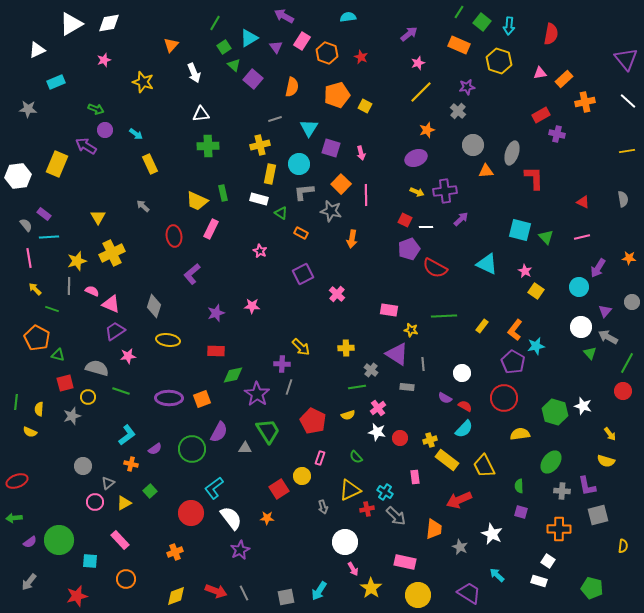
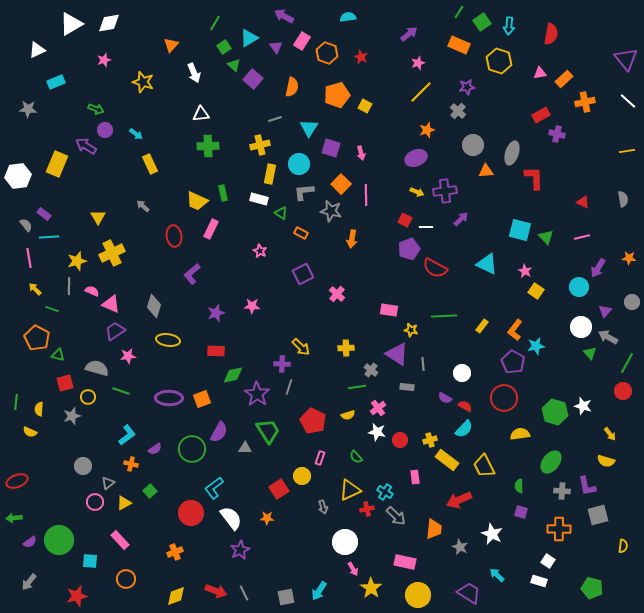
green square at (482, 22): rotated 18 degrees clockwise
red circle at (400, 438): moved 2 px down
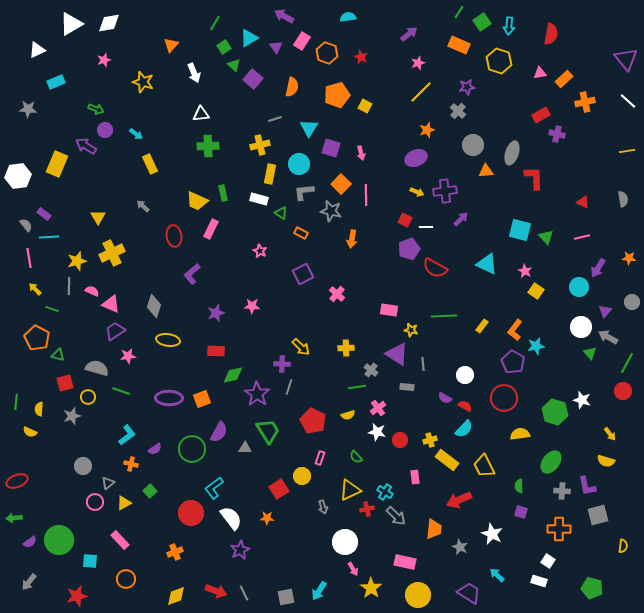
white circle at (462, 373): moved 3 px right, 2 px down
white star at (583, 406): moved 1 px left, 6 px up
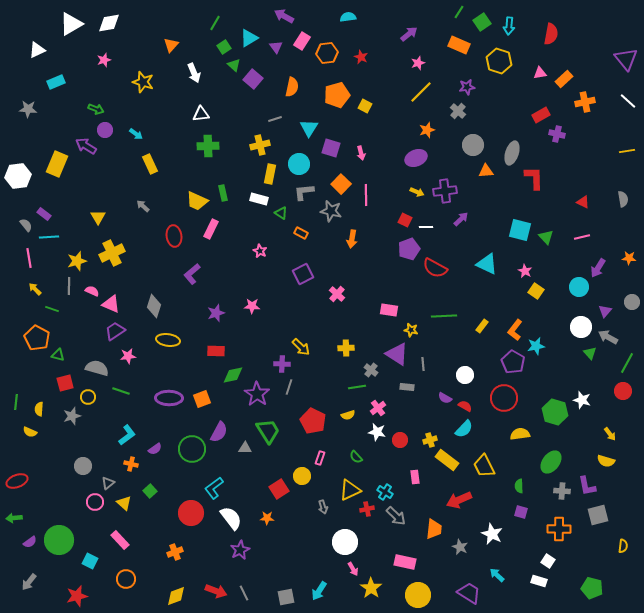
orange hexagon at (327, 53): rotated 25 degrees counterclockwise
yellow triangle at (124, 503): rotated 49 degrees counterclockwise
cyan square at (90, 561): rotated 21 degrees clockwise
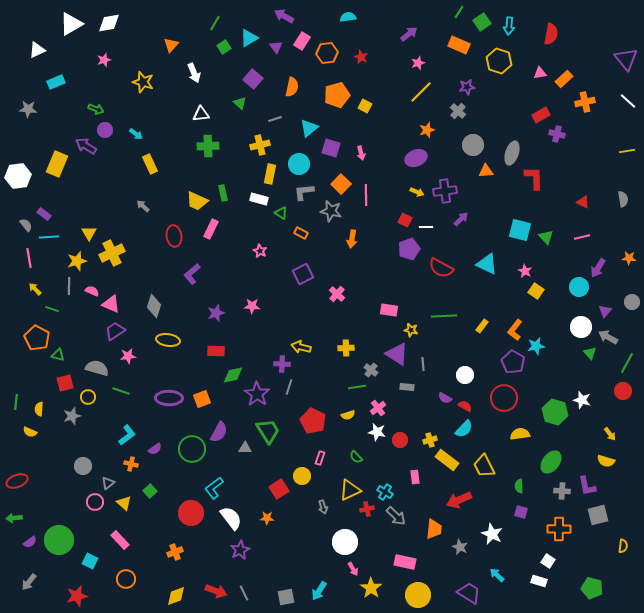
green triangle at (234, 65): moved 6 px right, 38 px down
cyan triangle at (309, 128): rotated 18 degrees clockwise
yellow triangle at (98, 217): moved 9 px left, 16 px down
red semicircle at (435, 268): moved 6 px right
yellow arrow at (301, 347): rotated 150 degrees clockwise
